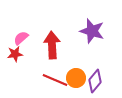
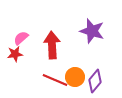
orange circle: moved 1 px left, 1 px up
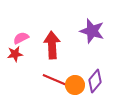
pink semicircle: rotated 14 degrees clockwise
orange circle: moved 8 px down
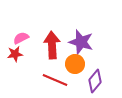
purple star: moved 11 px left, 11 px down
orange circle: moved 21 px up
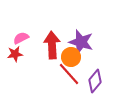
orange circle: moved 4 px left, 7 px up
red line: moved 14 px right, 6 px up; rotated 25 degrees clockwise
